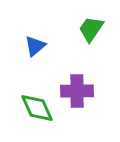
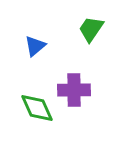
purple cross: moved 3 px left, 1 px up
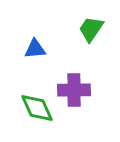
blue triangle: moved 3 px down; rotated 35 degrees clockwise
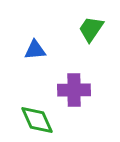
blue triangle: moved 1 px down
green diamond: moved 12 px down
